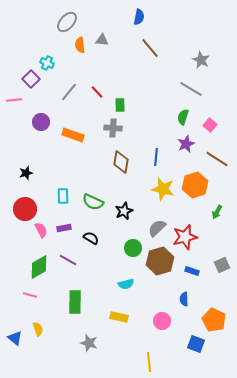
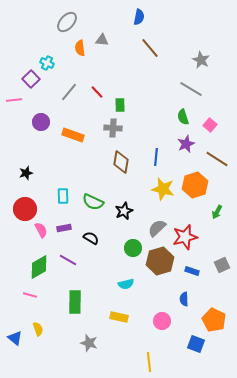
orange semicircle at (80, 45): moved 3 px down
green semicircle at (183, 117): rotated 35 degrees counterclockwise
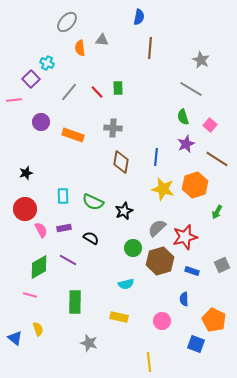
brown line at (150, 48): rotated 45 degrees clockwise
green rectangle at (120, 105): moved 2 px left, 17 px up
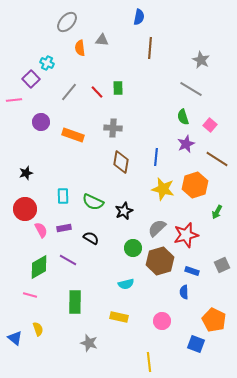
red star at (185, 237): moved 1 px right, 2 px up
blue semicircle at (184, 299): moved 7 px up
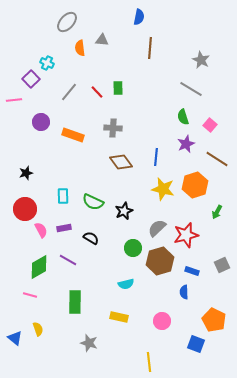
brown diamond at (121, 162): rotated 45 degrees counterclockwise
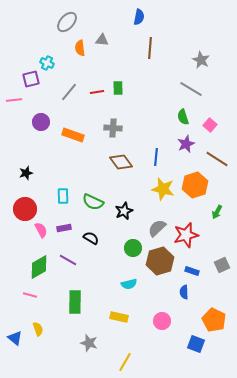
purple square at (31, 79): rotated 30 degrees clockwise
red line at (97, 92): rotated 56 degrees counterclockwise
cyan semicircle at (126, 284): moved 3 px right
yellow line at (149, 362): moved 24 px left; rotated 36 degrees clockwise
